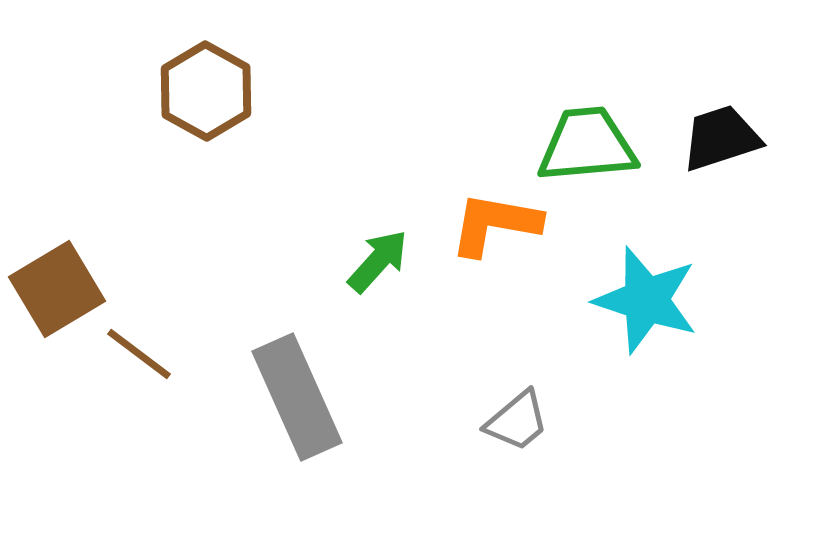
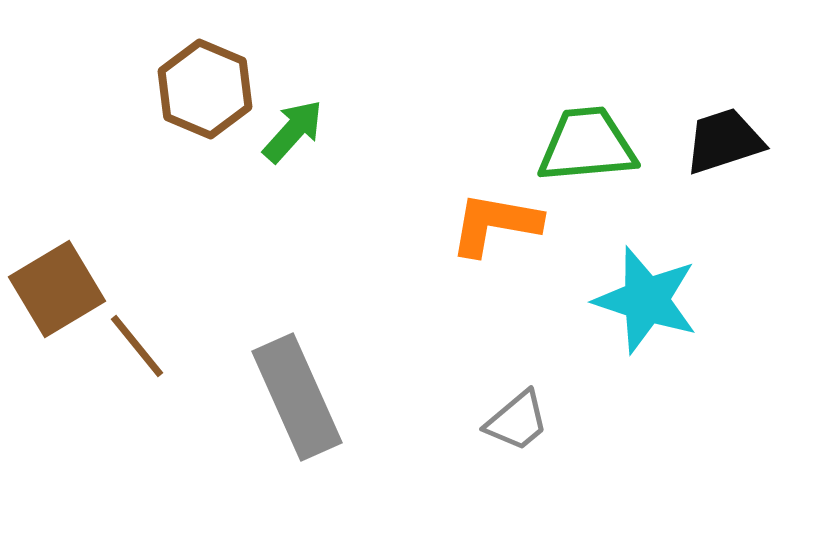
brown hexagon: moved 1 px left, 2 px up; rotated 6 degrees counterclockwise
black trapezoid: moved 3 px right, 3 px down
green arrow: moved 85 px left, 130 px up
brown line: moved 2 px left, 8 px up; rotated 14 degrees clockwise
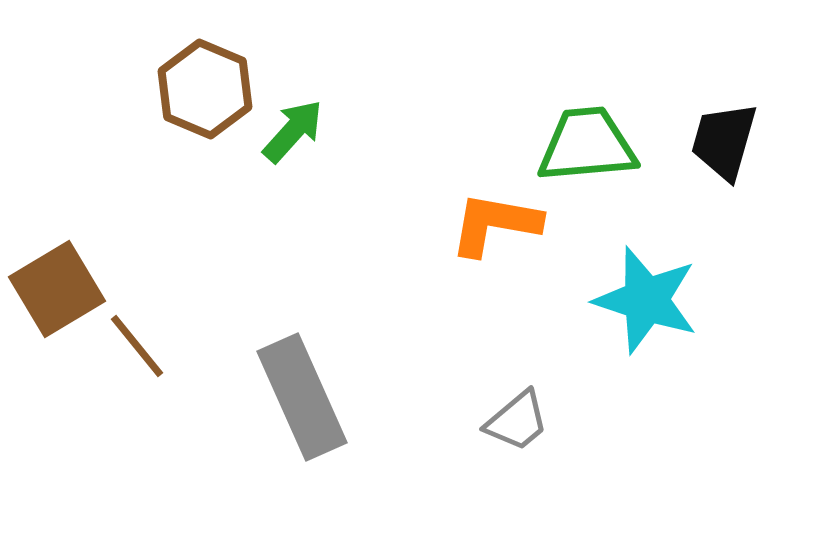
black trapezoid: rotated 56 degrees counterclockwise
gray rectangle: moved 5 px right
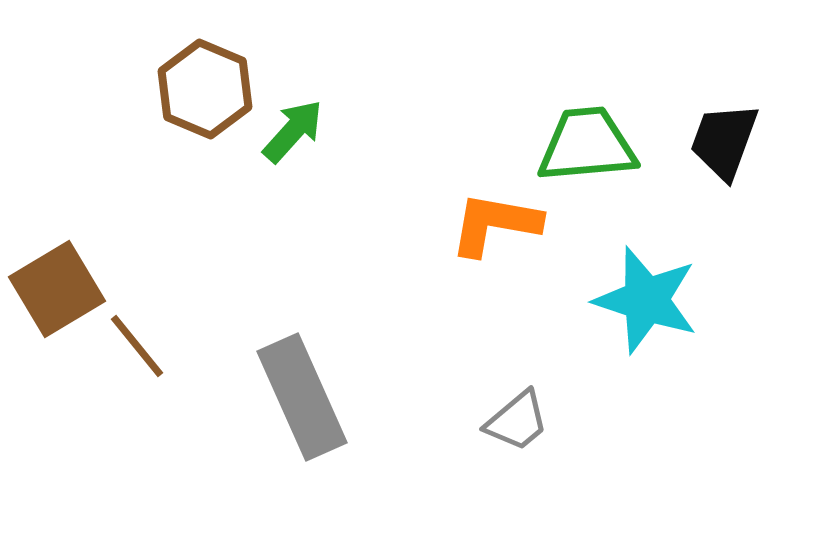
black trapezoid: rotated 4 degrees clockwise
